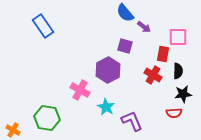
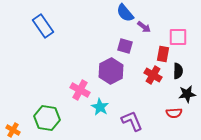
purple hexagon: moved 3 px right, 1 px down
black star: moved 4 px right
cyan star: moved 6 px left
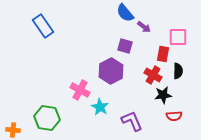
black star: moved 24 px left, 1 px down
red semicircle: moved 3 px down
orange cross: rotated 24 degrees counterclockwise
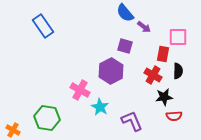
black star: moved 1 px right, 2 px down
orange cross: rotated 24 degrees clockwise
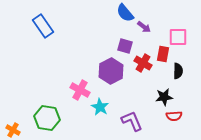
red cross: moved 10 px left, 12 px up
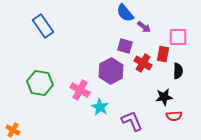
green hexagon: moved 7 px left, 35 px up
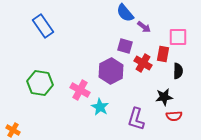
purple L-shape: moved 4 px right, 2 px up; rotated 140 degrees counterclockwise
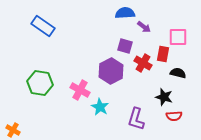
blue semicircle: rotated 126 degrees clockwise
blue rectangle: rotated 20 degrees counterclockwise
black semicircle: moved 2 px down; rotated 77 degrees counterclockwise
black star: rotated 24 degrees clockwise
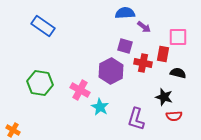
red cross: rotated 18 degrees counterclockwise
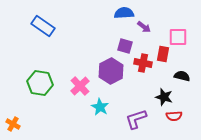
blue semicircle: moved 1 px left
black semicircle: moved 4 px right, 3 px down
pink cross: moved 4 px up; rotated 18 degrees clockwise
purple L-shape: rotated 55 degrees clockwise
orange cross: moved 6 px up
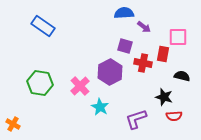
purple hexagon: moved 1 px left, 1 px down
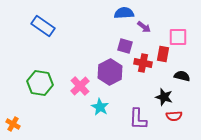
purple L-shape: moved 2 px right; rotated 70 degrees counterclockwise
